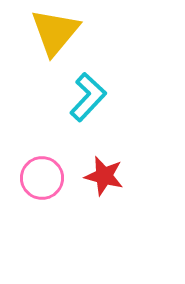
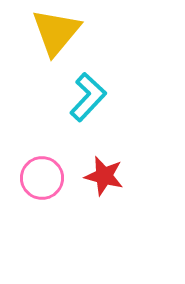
yellow triangle: moved 1 px right
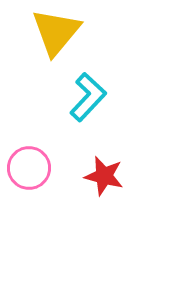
pink circle: moved 13 px left, 10 px up
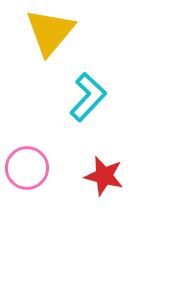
yellow triangle: moved 6 px left
pink circle: moved 2 px left
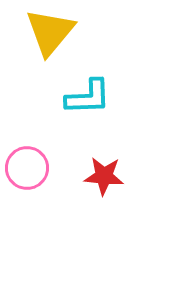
cyan L-shape: rotated 45 degrees clockwise
red star: rotated 9 degrees counterclockwise
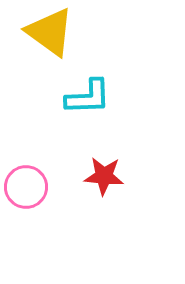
yellow triangle: rotated 34 degrees counterclockwise
pink circle: moved 1 px left, 19 px down
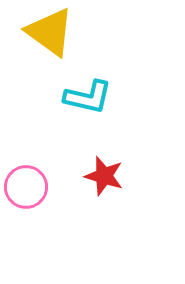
cyan L-shape: rotated 15 degrees clockwise
red star: rotated 12 degrees clockwise
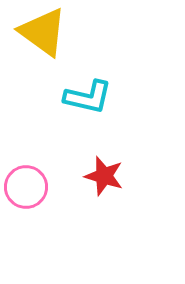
yellow triangle: moved 7 px left
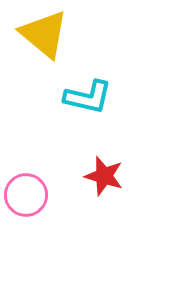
yellow triangle: moved 1 px right, 2 px down; rotated 4 degrees clockwise
pink circle: moved 8 px down
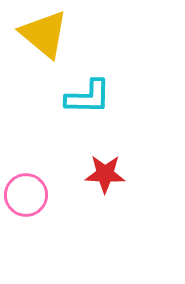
cyan L-shape: rotated 12 degrees counterclockwise
red star: moved 1 px right, 2 px up; rotated 15 degrees counterclockwise
